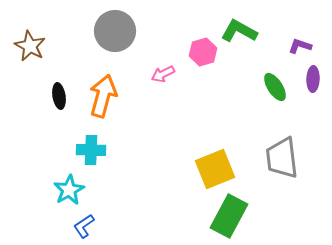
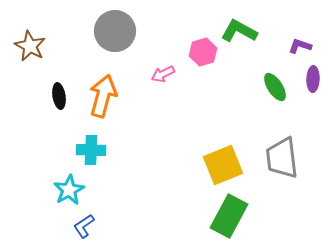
yellow square: moved 8 px right, 4 px up
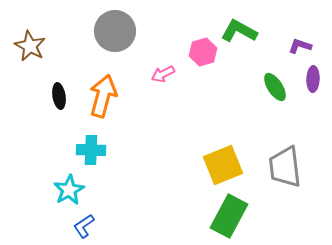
gray trapezoid: moved 3 px right, 9 px down
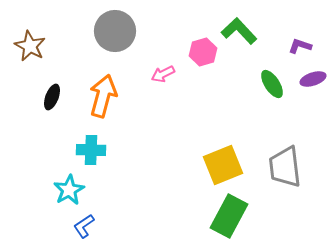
green L-shape: rotated 18 degrees clockwise
purple ellipse: rotated 70 degrees clockwise
green ellipse: moved 3 px left, 3 px up
black ellipse: moved 7 px left, 1 px down; rotated 30 degrees clockwise
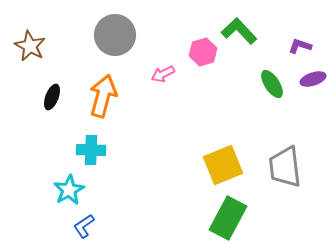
gray circle: moved 4 px down
green rectangle: moved 1 px left, 2 px down
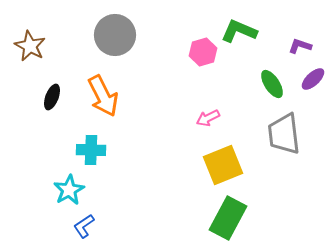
green L-shape: rotated 24 degrees counterclockwise
pink arrow: moved 45 px right, 44 px down
purple ellipse: rotated 25 degrees counterclockwise
orange arrow: rotated 138 degrees clockwise
gray trapezoid: moved 1 px left, 33 px up
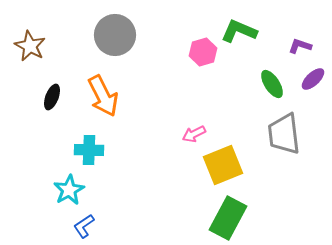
pink arrow: moved 14 px left, 16 px down
cyan cross: moved 2 px left
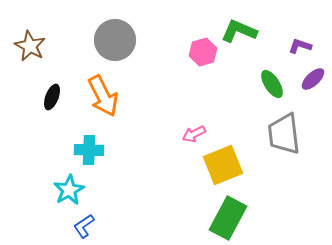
gray circle: moved 5 px down
